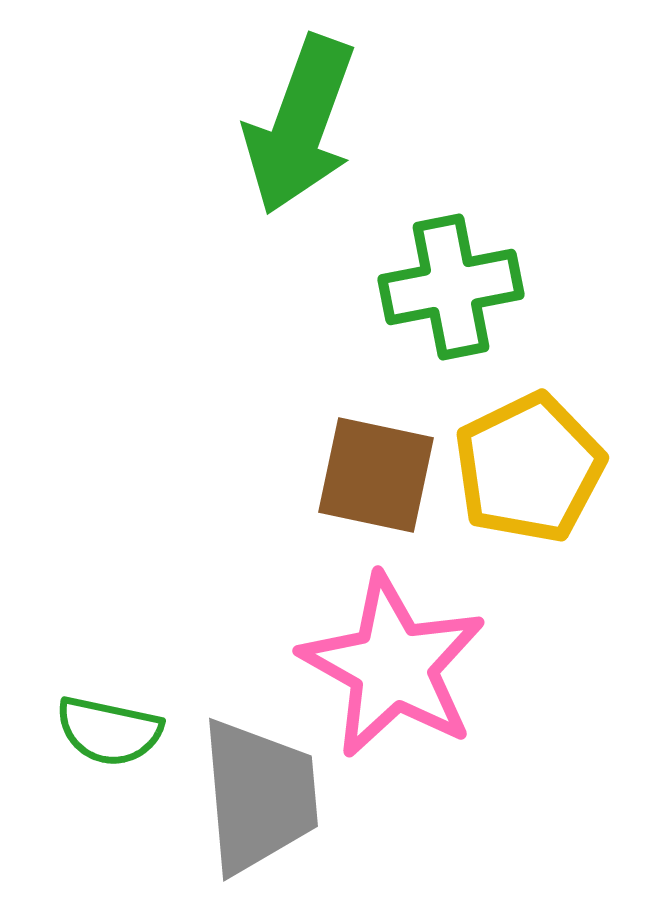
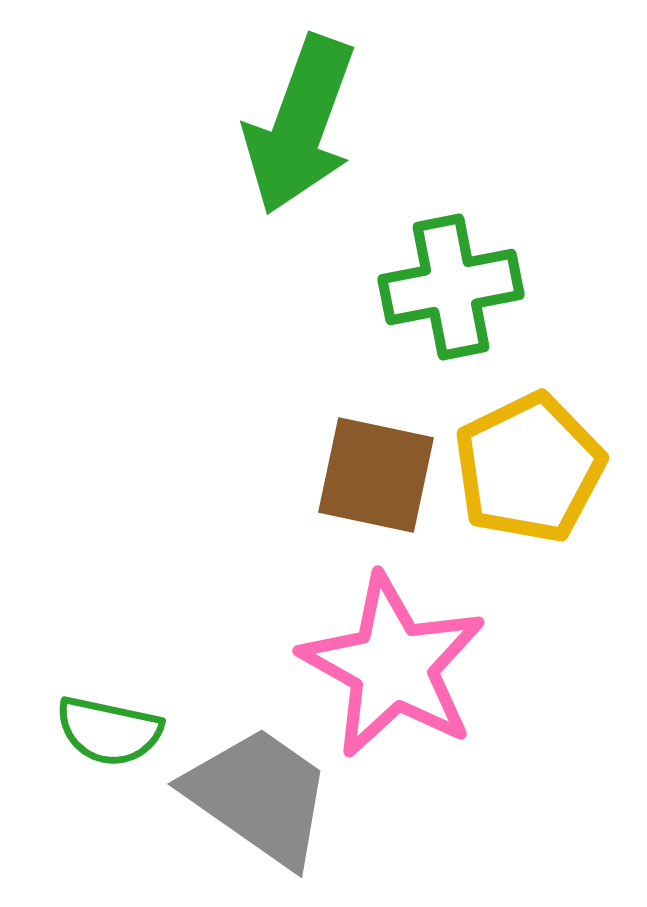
gray trapezoid: rotated 50 degrees counterclockwise
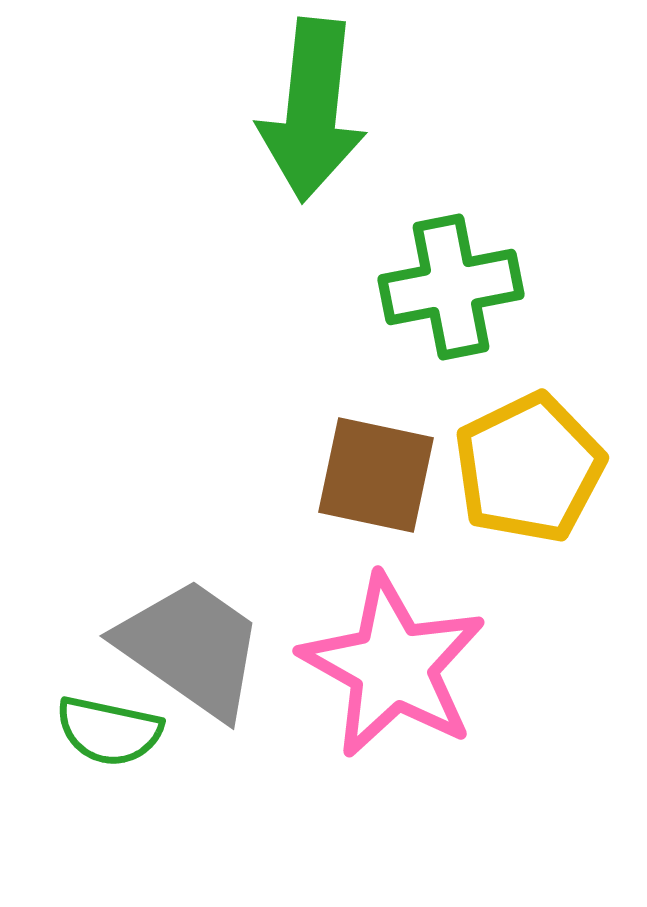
green arrow: moved 12 px right, 15 px up; rotated 14 degrees counterclockwise
gray trapezoid: moved 68 px left, 148 px up
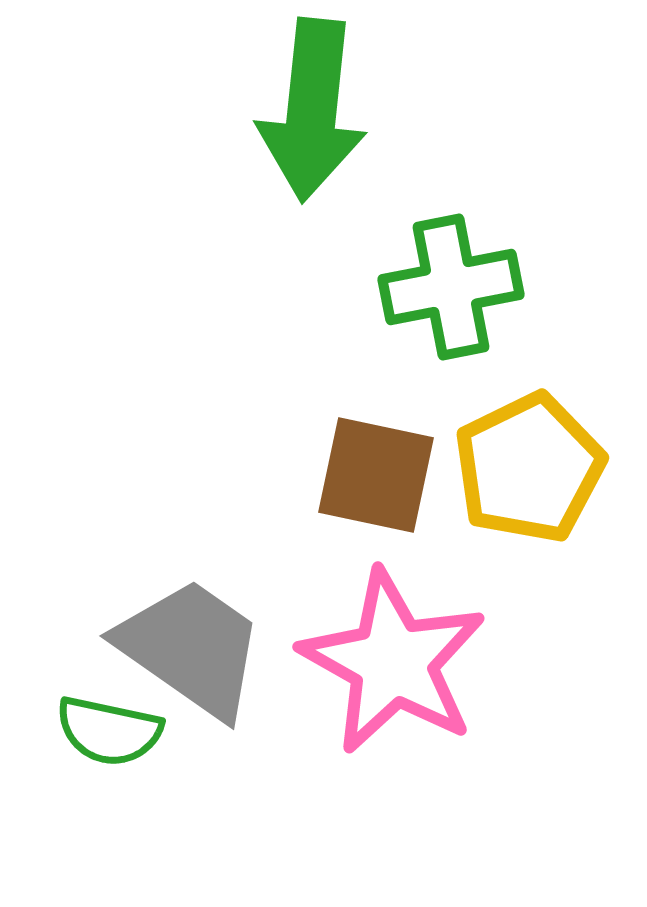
pink star: moved 4 px up
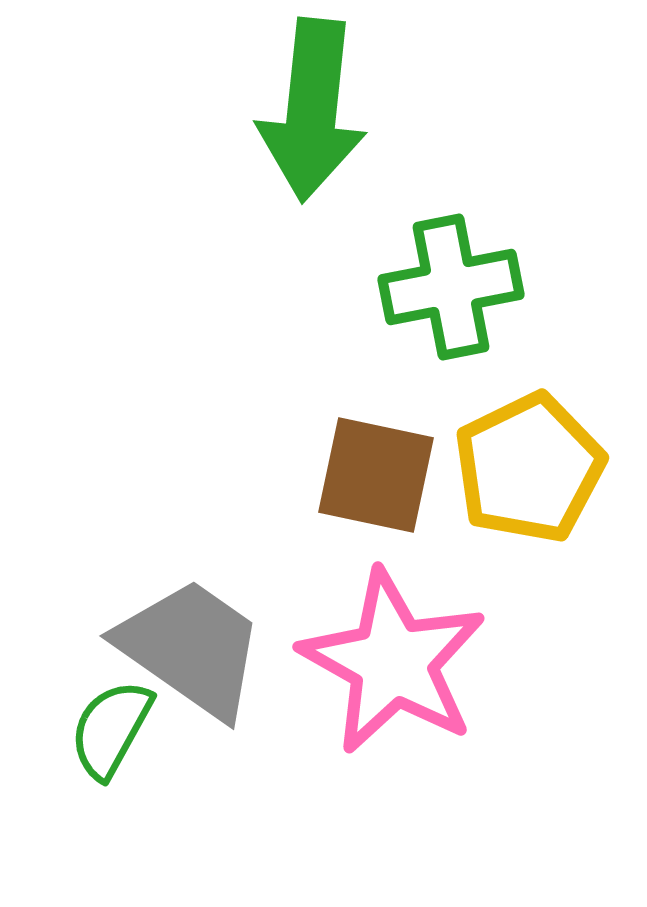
green semicircle: moved 2 px right, 2 px up; rotated 107 degrees clockwise
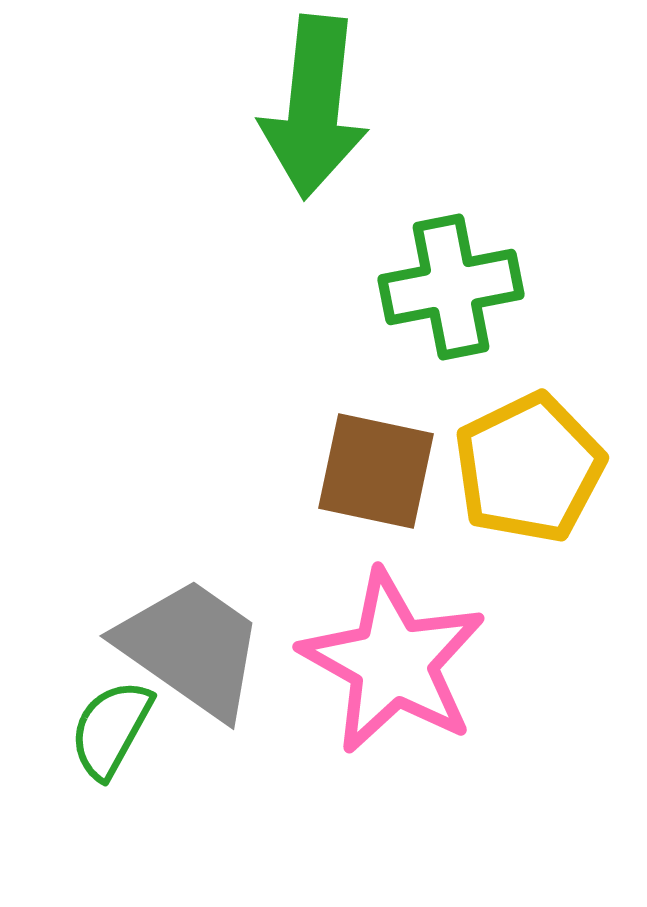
green arrow: moved 2 px right, 3 px up
brown square: moved 4 px up
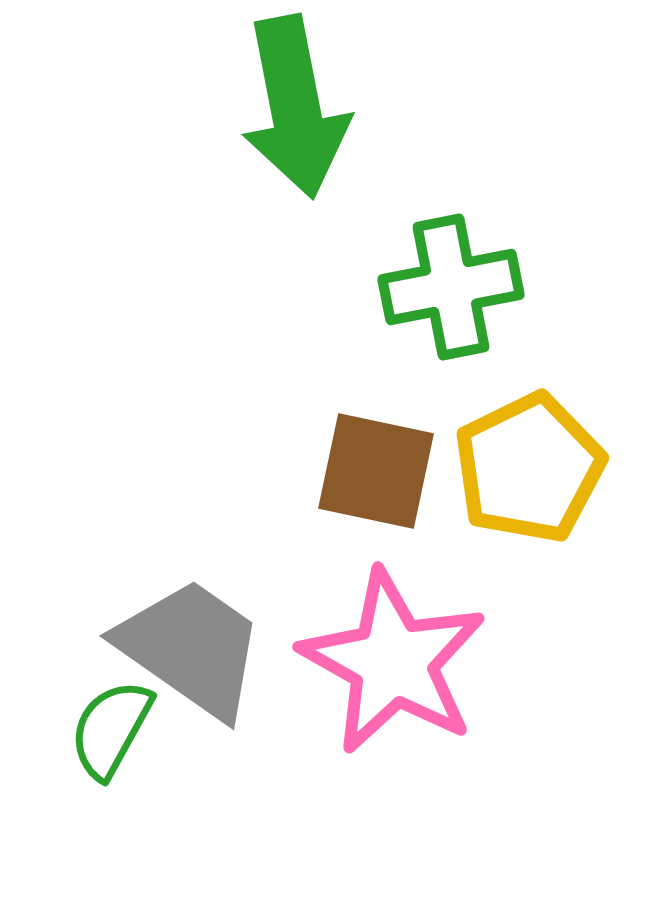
green arrow: moved 19 px left; rotated 17 degrees counterclockwise
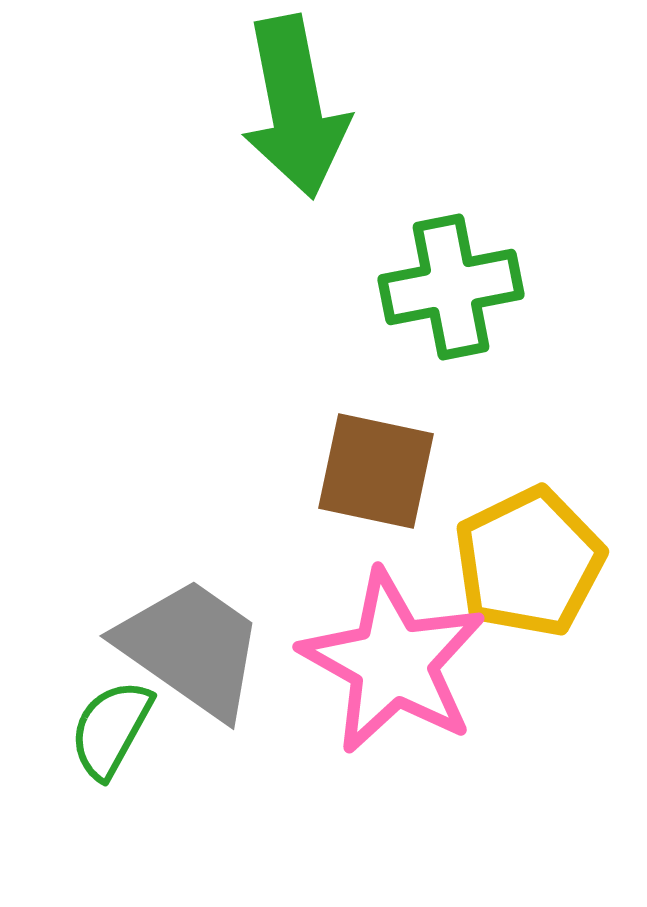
yellow pentagon: moved 94 px down
